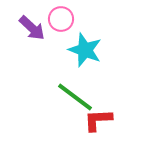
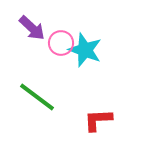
pink circle: moved 24 px down
green line: moved 38 px left
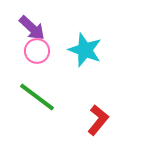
pink circle: moved 24 px left, 8 px down
red L-shape: rotated 132 degrees clockwise
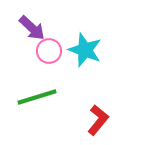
pink circle: moved 12 px right
green line: rotated 54 degrees counterclockwise
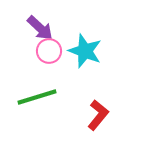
purple arrow: moved 8 px right
cyan star: moved 1 px down
red L-shape: moved 5 px up
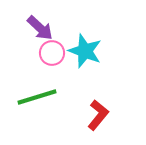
pink circle: moved 3 px right, 2 px down
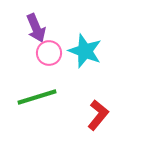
purple arrow: moved 4 px left; rotated 24 degrees clockwise
pink circle: moved 3 px left
